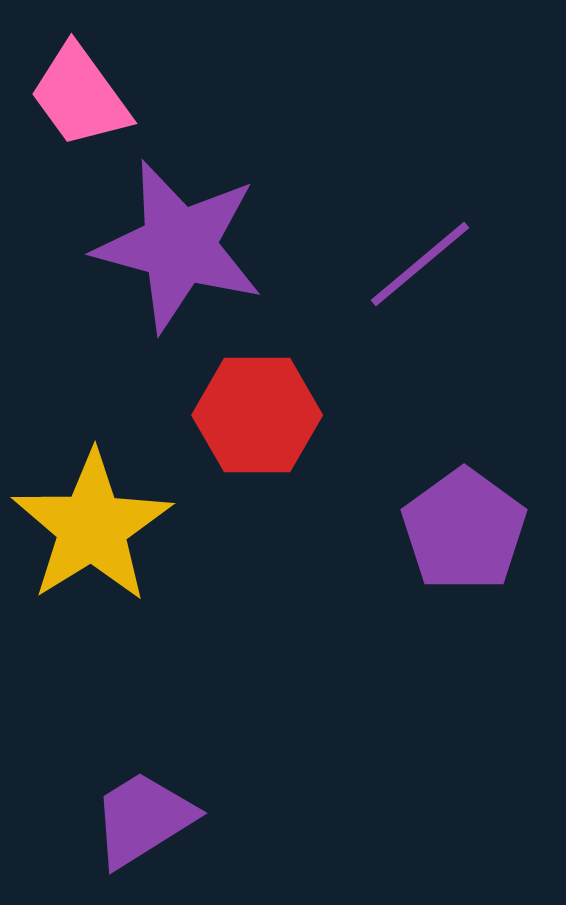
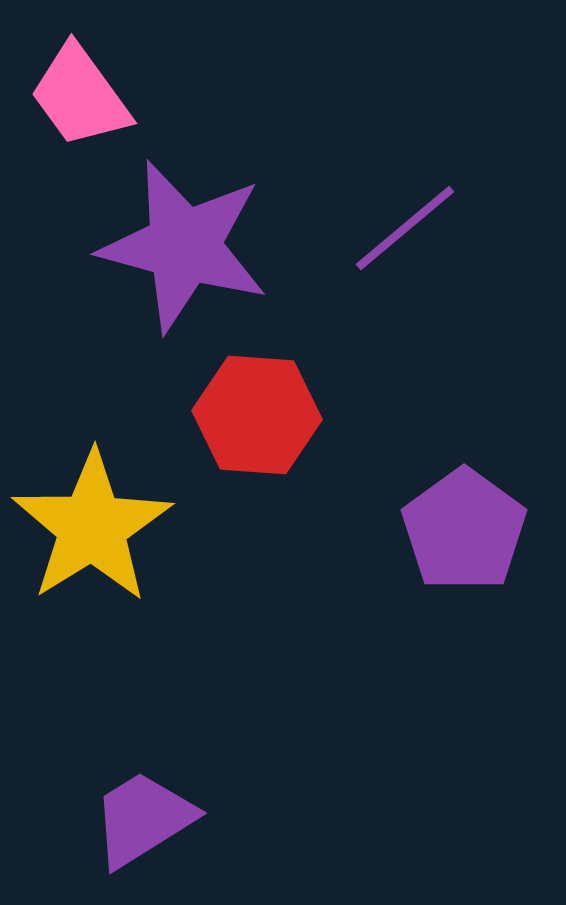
purple star: moved 5 px right
purple line: moved 15 px left, 36 px up
red hexagon: rotated 4 degrees clockwise
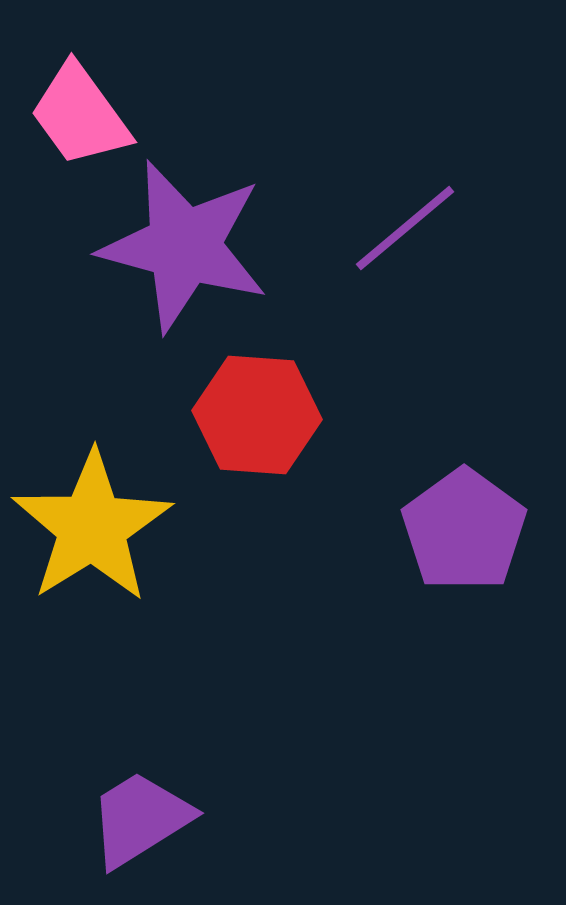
pink trapezoid: moved 19 px down
purple trapezoid: moved 3 px left
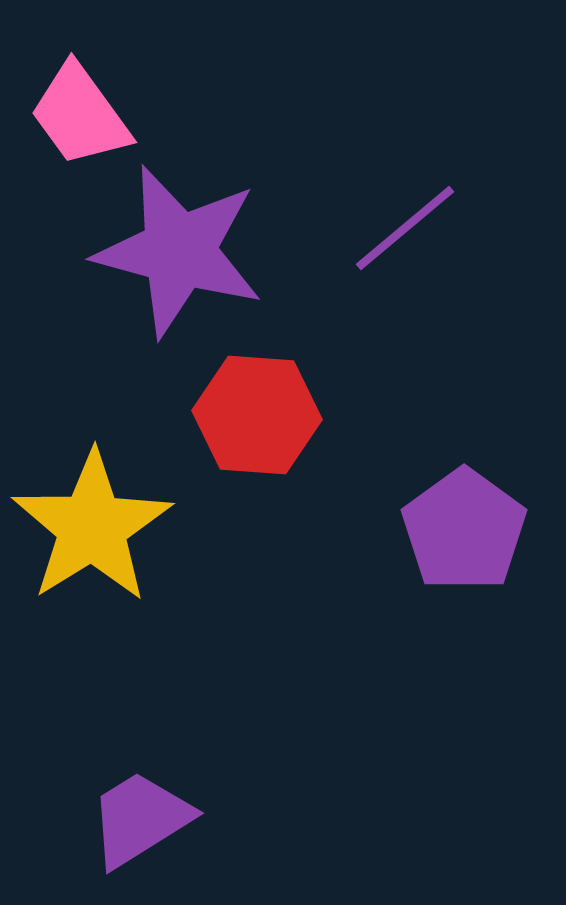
purple star: moved 5 px left, 5 px down
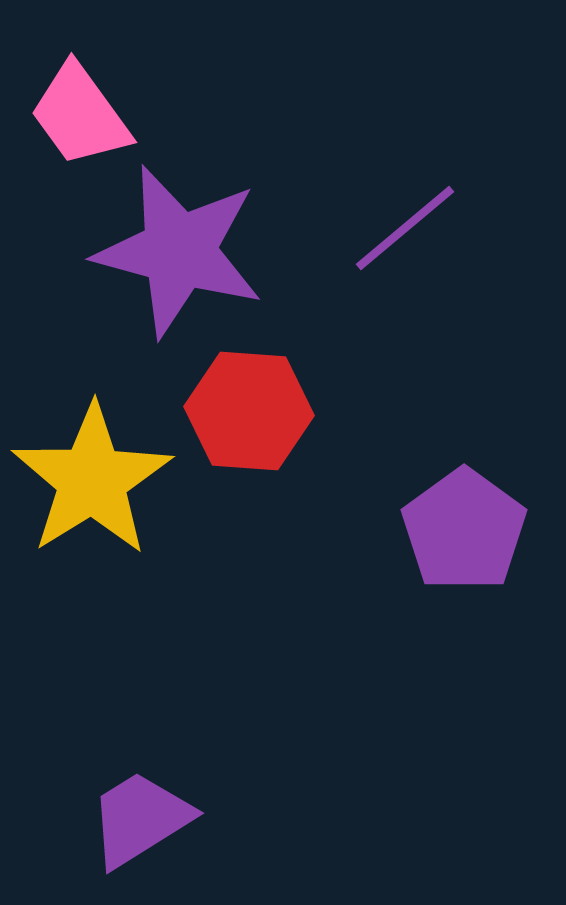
red hexagon: moved 8 px left, 4 px up
yellow star: moved 47 px up
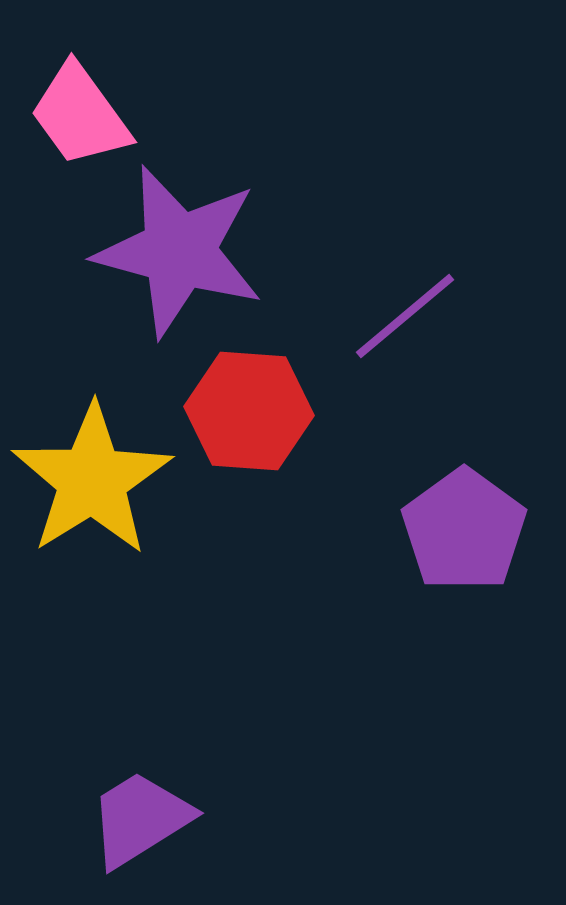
purple line: moved 88 px down
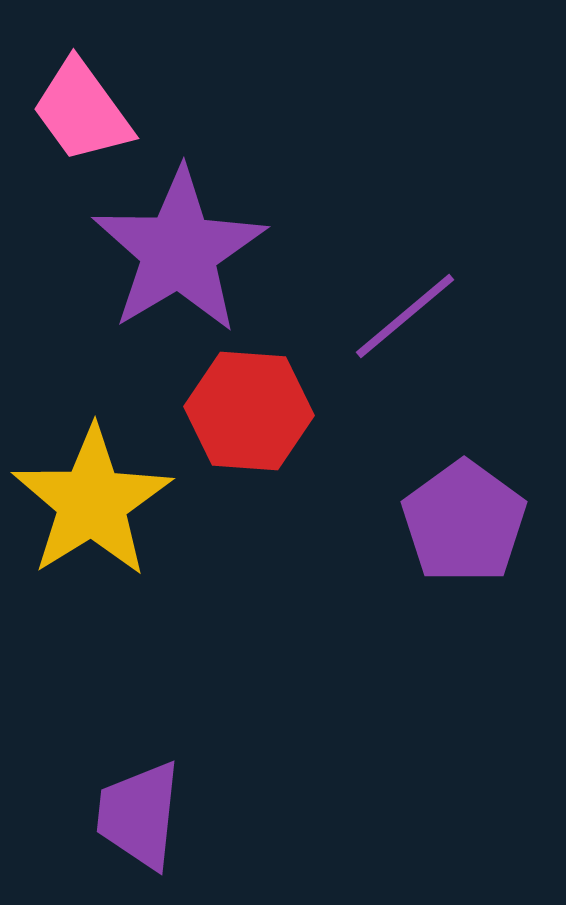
pink trapezoid: moved 2 px right, 4 px up
purple star: rotated 26 degrees clockwise
yellow star: moved 22 px down
purple pentagon: moved 8 px up
purple trapezoid: moved 1 px left, 4 px up; rotated 52 degrees counterclockwise
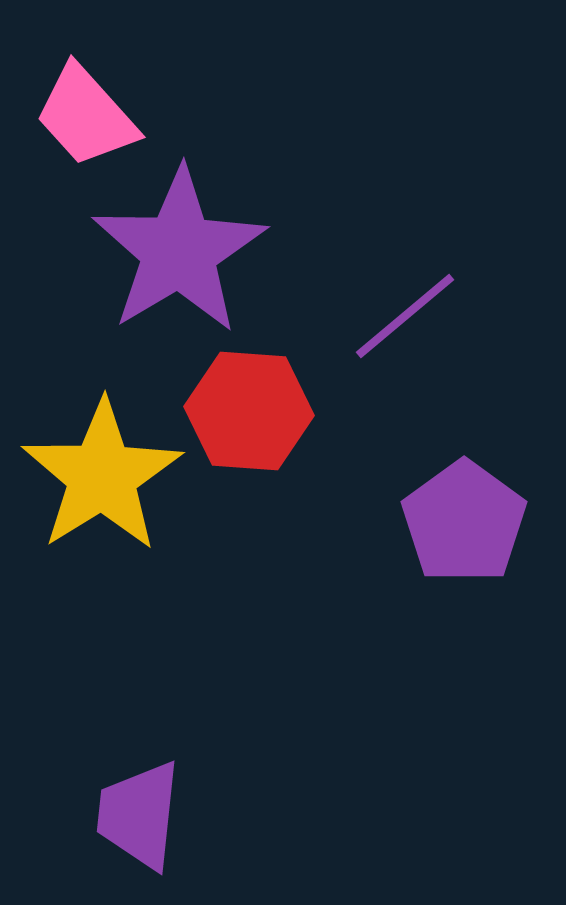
pink trapezoid: moved 4 px right, 5 px down; rotated 6 degrees counterclockwise
yellow star: moved 10 px right, 26 px up
